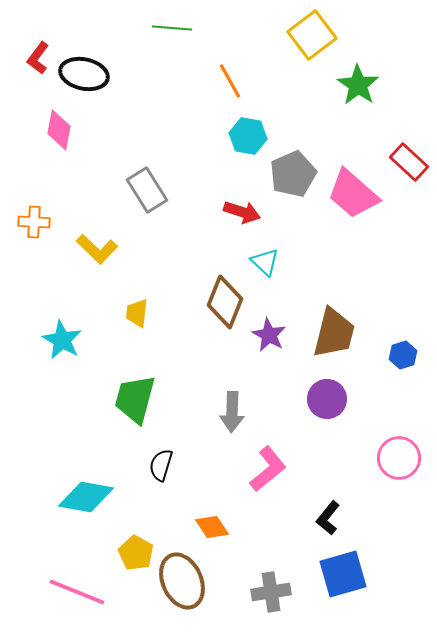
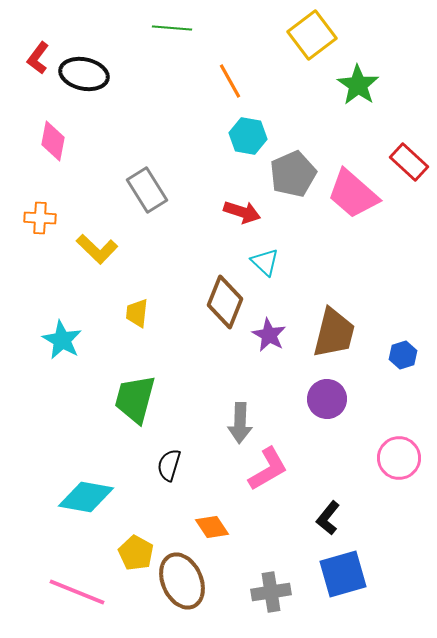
pink diamond: moved 6 px left, 11 px down
orange cross: moved 6 px right, 4 px up
gray arrow: moved 8 px right, 11 px down
black semicircle: moved 8 px right
pink L-shape: rotated 9 degrees clockwise
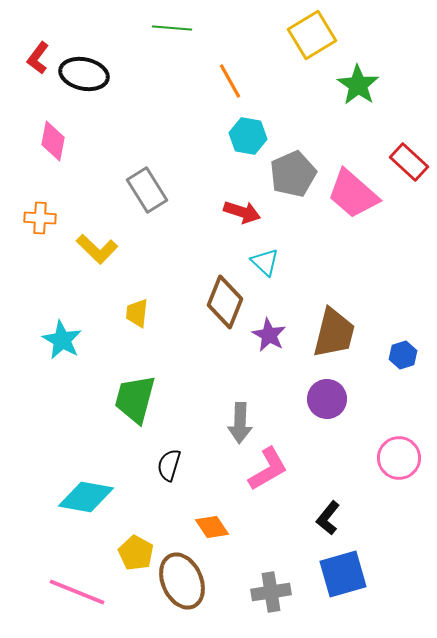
yellow square: rotated 6 degrees clockwise
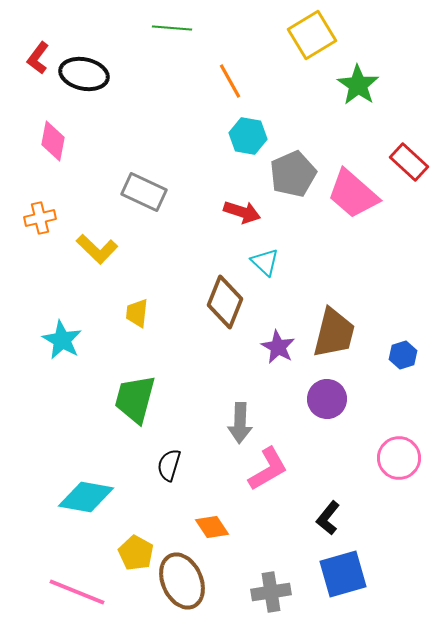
gray rectangle: moved 3 px left, 2 px down; rotated 33 degrees counterclockwise
orange cross: rotated 16 degrees counterclockwise
purple star: moved 9 px right, 12 px down
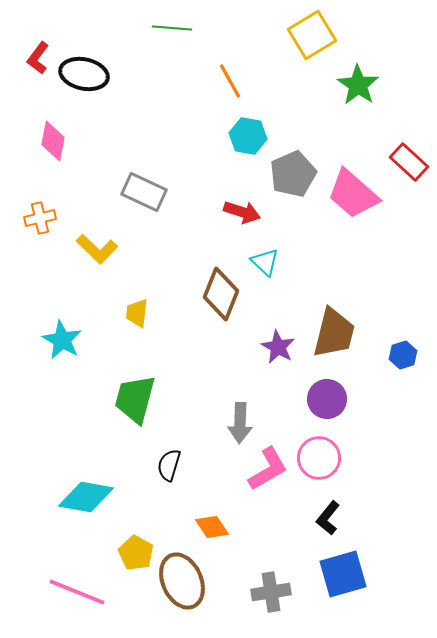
brown diamond: moved 4 px left, 8 px up
pink circle: moved 80 px left
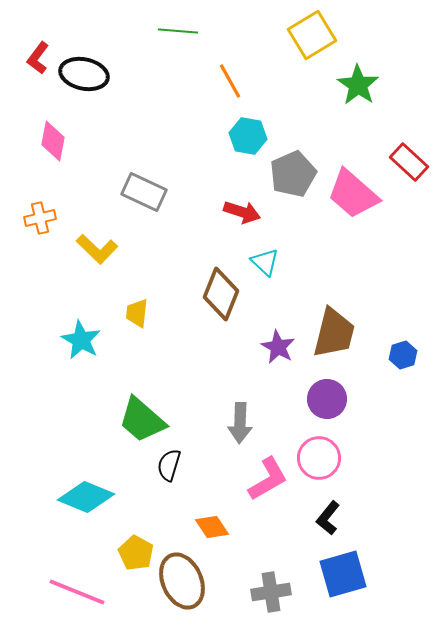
green line: moved 6 px right, 3 px down
cyan star: moved 19 px right
green trapezoid: moved 7 px right, 21 px down; rotated 64 degrees counterclockwise
pink L-shape: moved 10 px down
cyan diamond: rotated 12 degrees clockwise
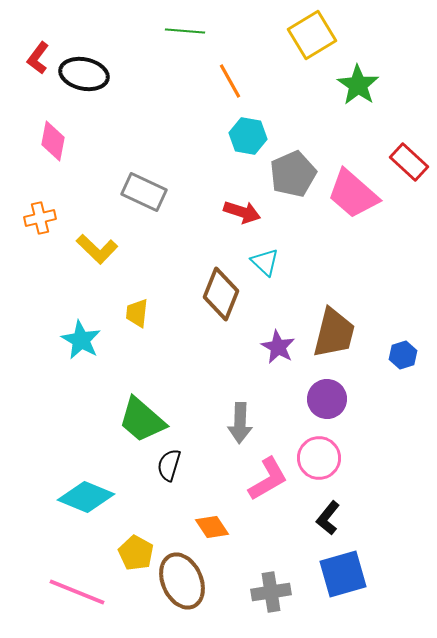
green line: moved 7 px right
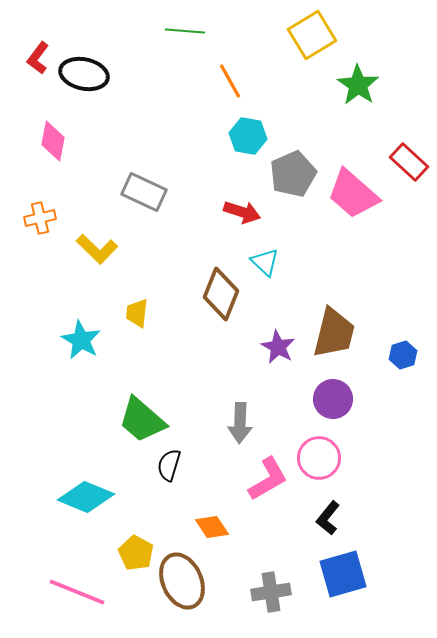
purple circle: moved 6 px right
